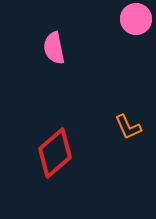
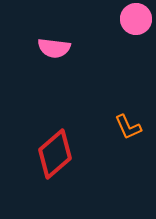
pink semicircle: rotated 72 degrees counterclockwise
red diamond: moved 1 px down
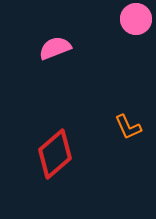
pink semicircle: moved 1 px right; rotated 152 degrees clockwise
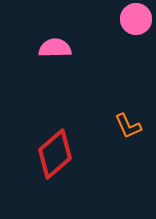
pink semicircle: rotated 20 degrees clockwise
orange L-shape: moved 1 px up
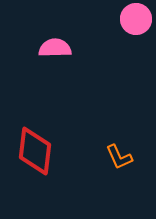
orange L-shape: moved 9 px left, 31 px down
red diamond: moved 20 px left, 3 px up; rotated 42 degrees counterclockwise
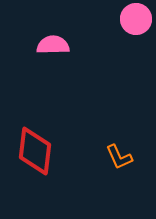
pink semicircle: moved 2 px left, 3 px up
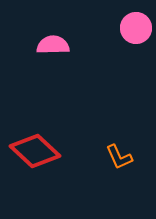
pink circle: moved 9 px down
red diamond: rotated 54 degrees counterclockwise
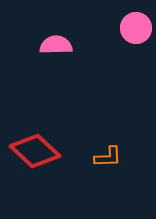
pink semicircle: moved 3 px right
orange L-shape: moved 11 px left; rotated 68 degrees counterclockwise
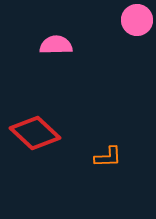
pink circle: moved 1 px right, 8 px up
red diamond: moved 18 px up
